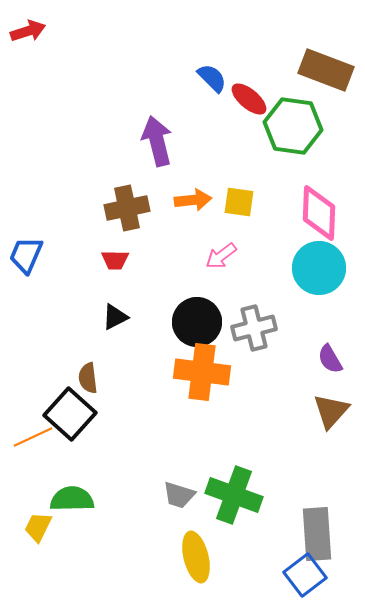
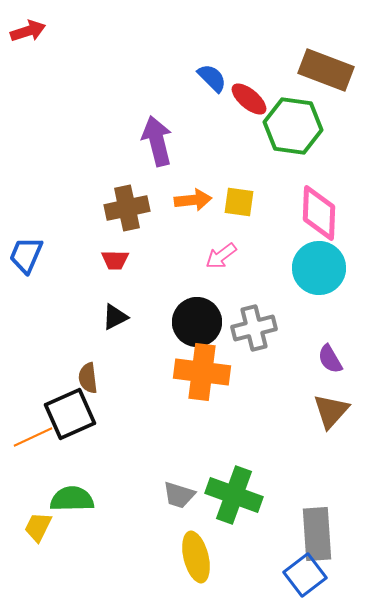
black square: rotated 24 degrees clockwise
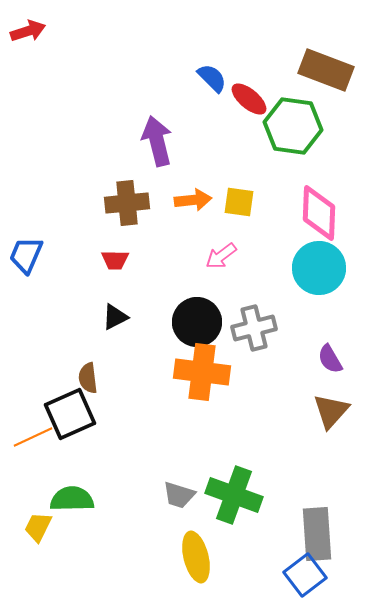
brown cross: moved 5 px up; rotated 6 degrees clockwise
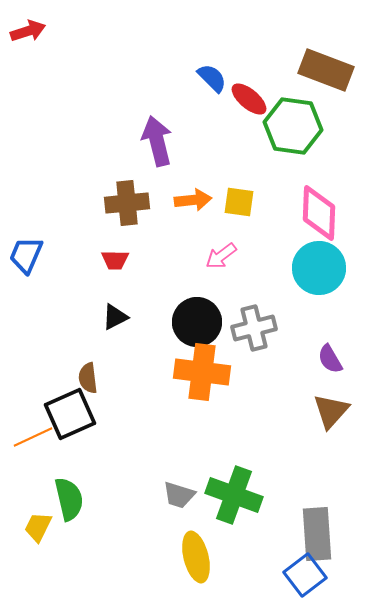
green semicircle: moved 3 px left; rotated 78 degrees clockwise
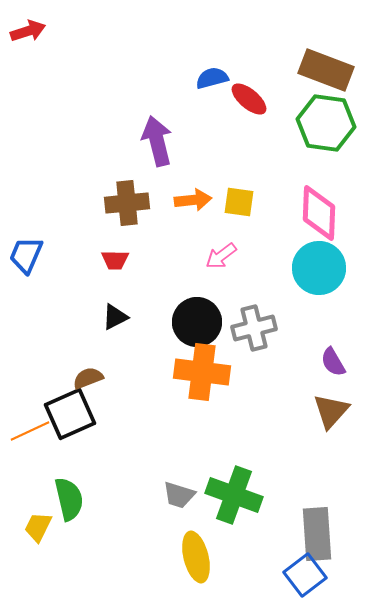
blue semicircle: rotated 60 degrees counterclockwise
green hexagon: moved 33 px right, 3 px up
purple semicircle: moved 3 px right, 3 px down
brown semicircle: rotated 76 degrees clockwise
orange line: moved 3 px left, 6 px up
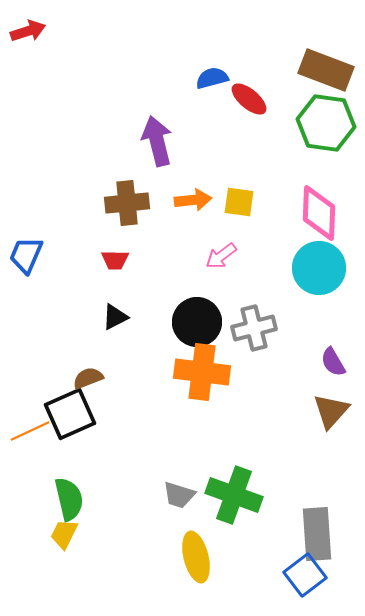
yellow trapezoid: moved 26 px right, 7 px down
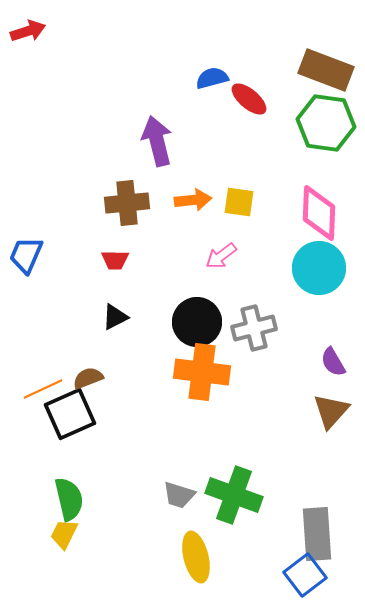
orange line: moved 13 px right, 42 px up
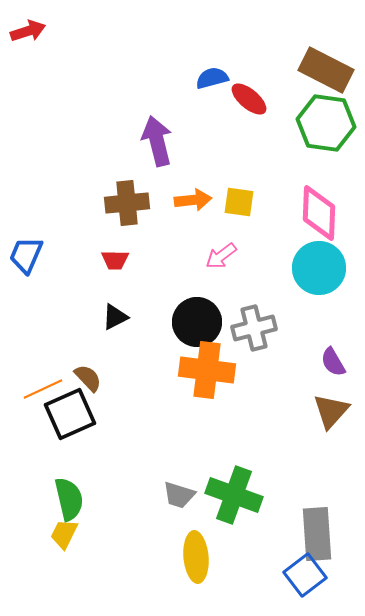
brown rectangle: rotated 6 degrees clockwise
orange cross: moved 5 px right, 2 px up
brown semicircle: rotated 68 degrees clockwise
yellow ellipse: rotated 9 degrees clockwise
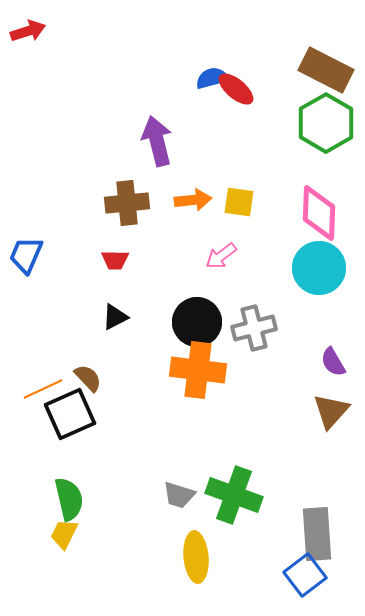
red ellipse: moved 13 px left, 10 px up
green hexagon: rotated 22 degrees clockwise
orange cross: moved 9 px left
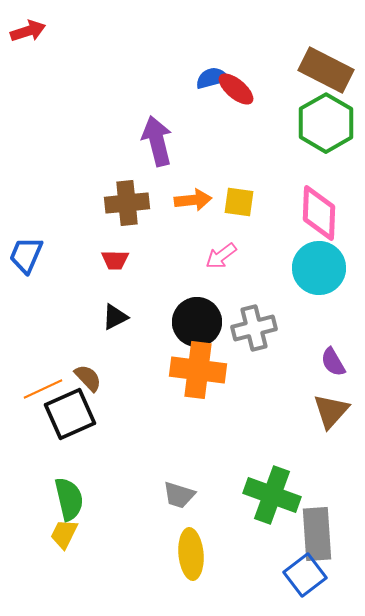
green cross: moved 38 px right
yellow ellipse: moved 5 px left, 3 px up
